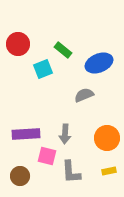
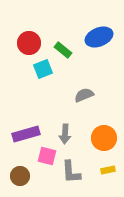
red circle: moved 11 px right, 1 px up
blue ellipse: moved 26 px up
purple rectangle: rotated 12 degrees counterclockwise
orange circle: moved 3 px left
yellow rectangle: moved 1 px left, 1 px up
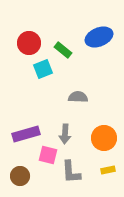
gray semicircle: moved 6 px left, 2 px down; rotated 24 degrees clockwise
pink square: moved 1 px right, 1 px up
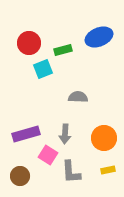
green rectangle: rotated 54 degrees counterclockwise
pink square: rotated 18 degrees clockwise
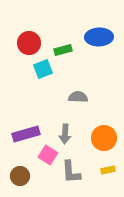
blue ellipse: rotated 20 degrees clockwise
